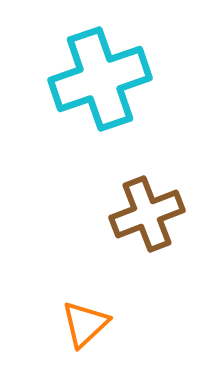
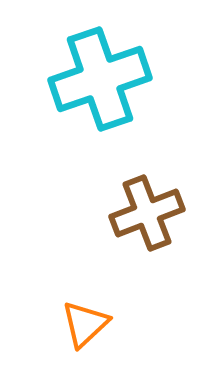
brown cross: moved 1 px up
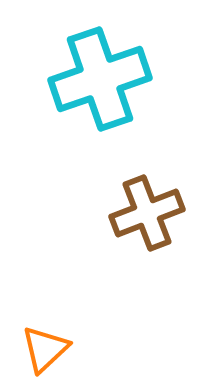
orange triangle: moved 40 px left, 25 px down
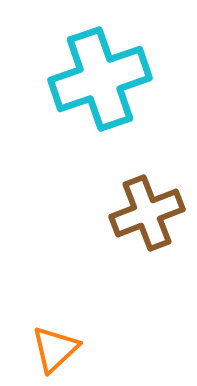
orange triangle: moved 10 px right
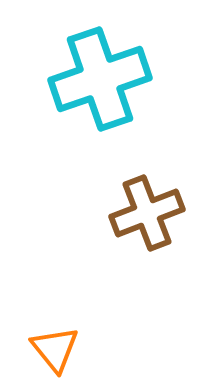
orange triangle: rotated 26 degrees counterclockwise
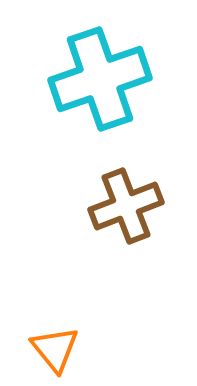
brown cross: moved 21 px left, 7 px up
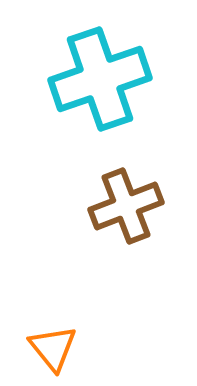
orange triangle: moved 2 px left, 1 px up
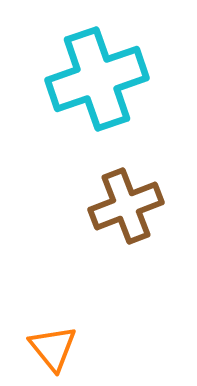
cyan cross: moved 3 px left
